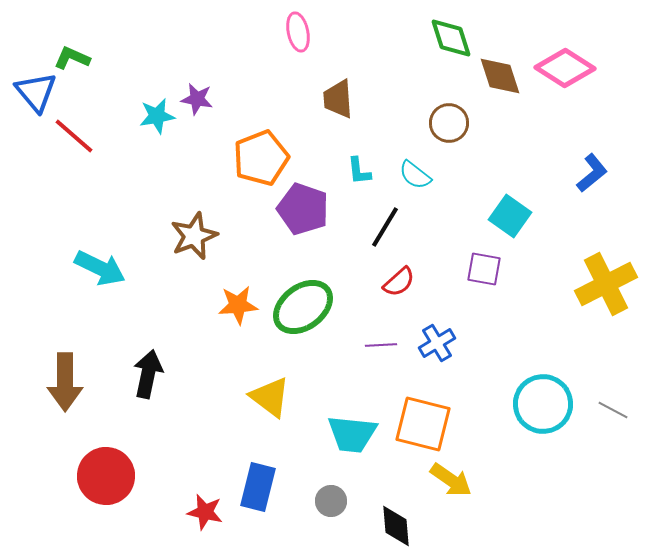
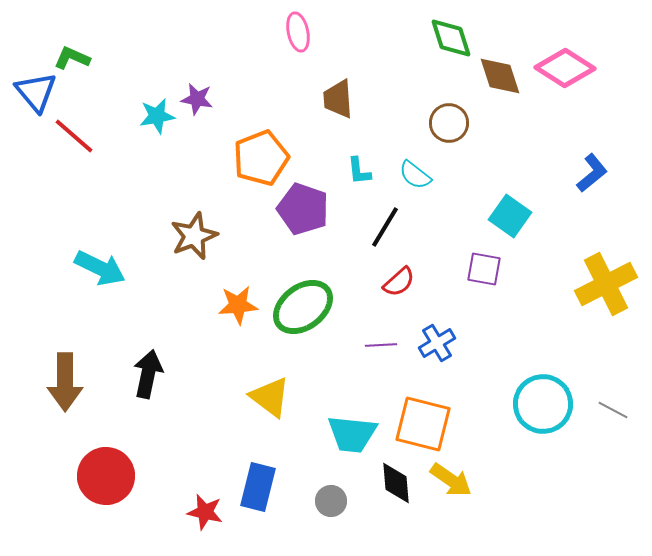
black diamond: moved 43 px up
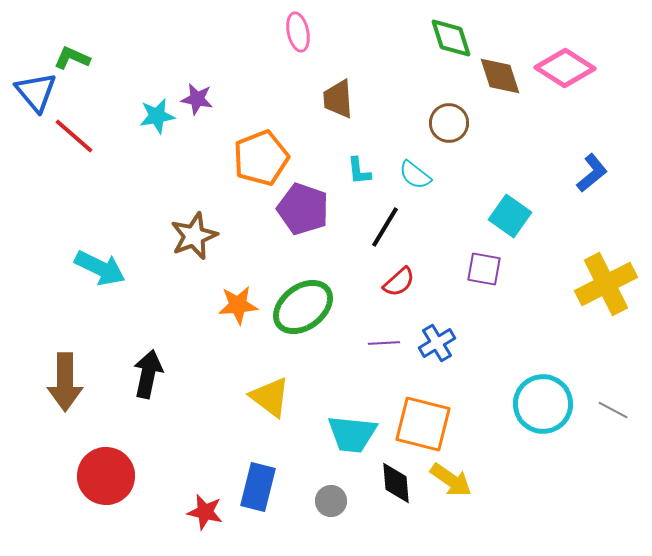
purple line: moved 3 px right, 2 px up
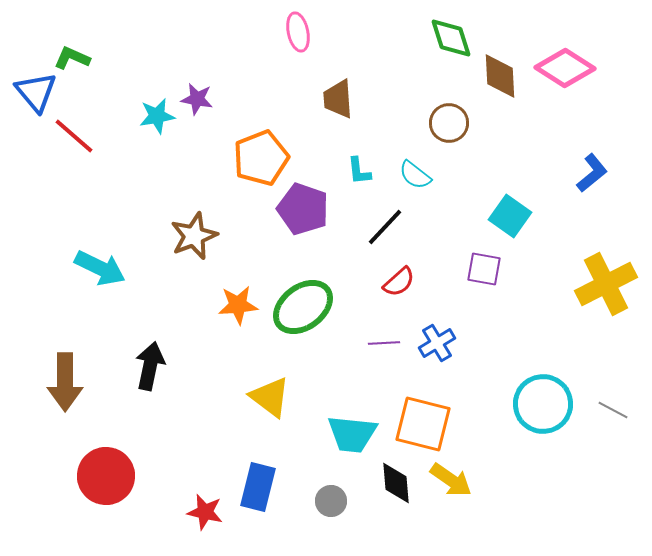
brown diamond: rotated 15 degrees clockwise
black line: rotated 12 degrees clockwise
black arrow: moved 2 px right, 8 px up
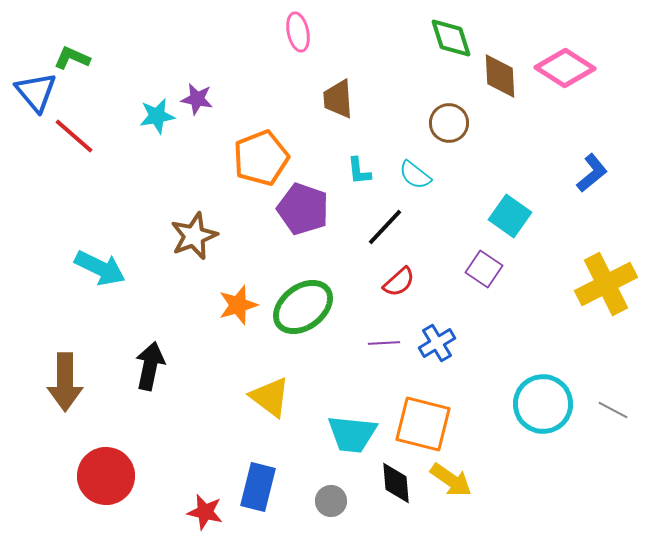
purple square: rotated 24 degrees clockwise
orange star: rotated 12 degrees counterclockwise
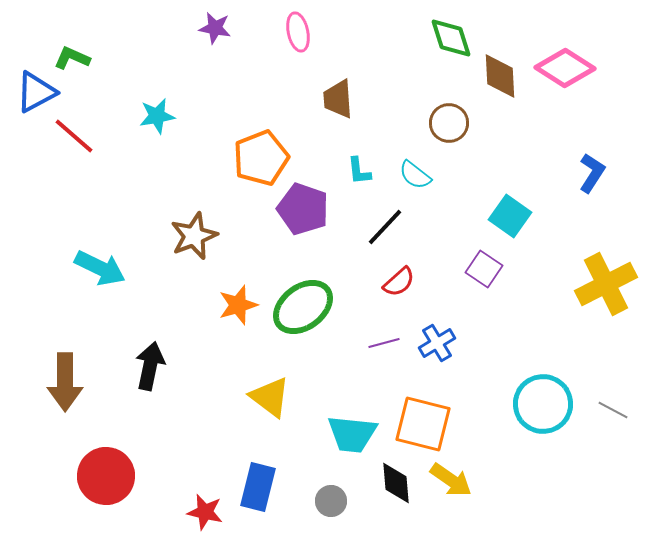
blue triangle: rotated 42 degrees clockwise
purple star: moved 18 px right, 71 px up
blue L-shape: rotated 18 degrees counterclockwise
purple line: rotated 12 degrees counterclockwise
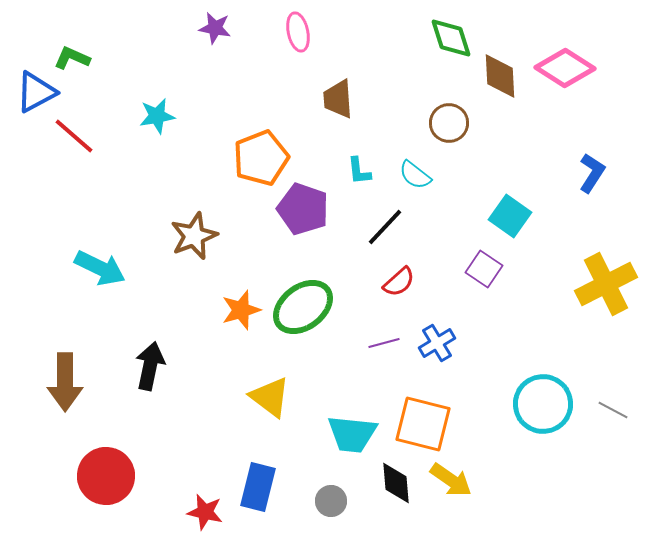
orange star: moved 3 px right, 5 px down
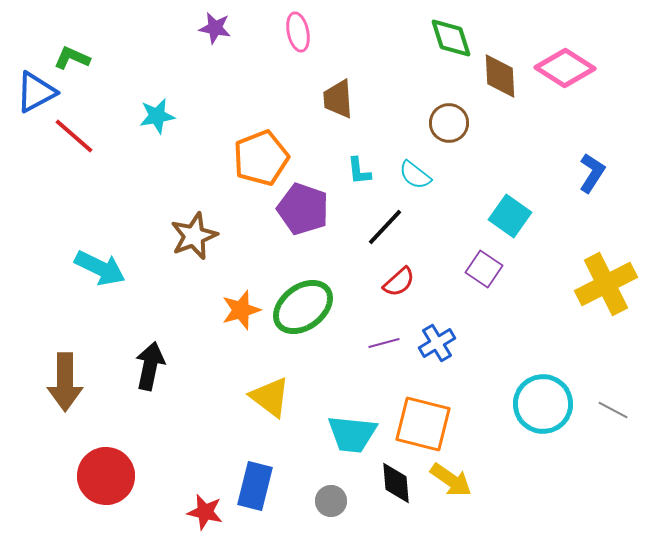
blue rectangle: moved 3 px left, 1 px up
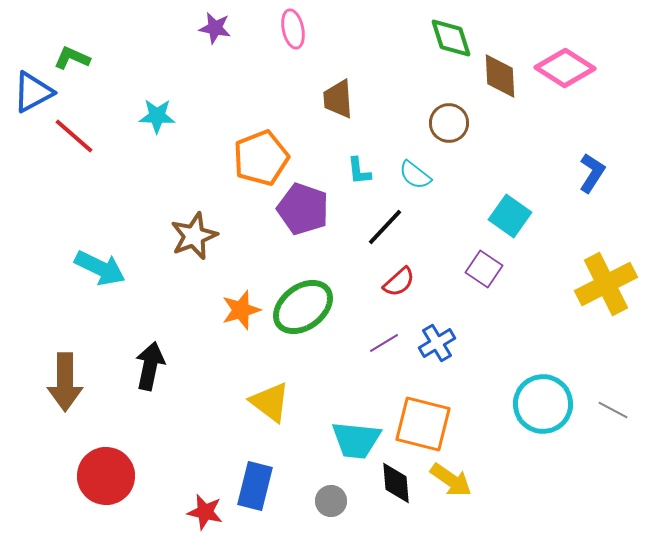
pink ellipse: moved 5 px left, 3 px up
blue triangle: moved 3 px left
cyan star: rotated 12 degrees clockwise
purple line: rotated 16 degrees counterclockwise
yellow triangle: moved 5 px down
cyan trapezoid: moved 4 px right, 6 px down
